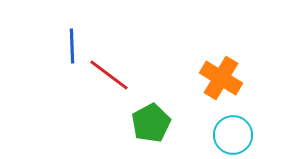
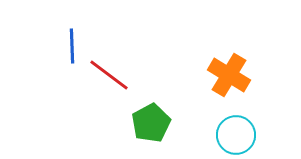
orange cross: moved 8 px right, 3 px up
cyan circle: moved 3 px right
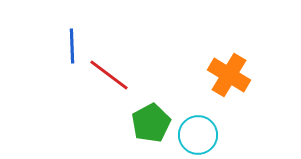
cyan circle: moved 38 px left
